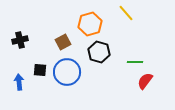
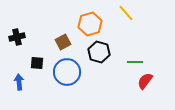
black cross: moved 3 px left, 3 px up
black square: moved 3 px left, 7 px up
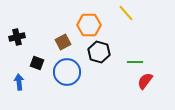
orange hexagon: moved 1 px left, 1 px down; rotated 15 degrees clockwise
black square: rotated 16 degrees clockwise
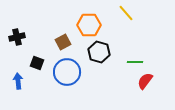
blue arrow: moved 1 px left, 1 px up
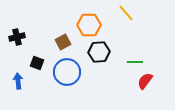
black hexagon: rotated 20 degrees counterclockwise
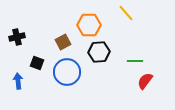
green line: moved 1 px up
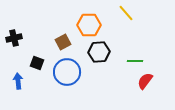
black cross: moved 3 px left, 1 px down
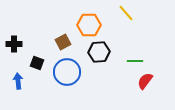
black cross: moved 6 px down; rotated 14 degrees clockwise
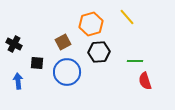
yellow line: moved 1 px right, 4 px down
orange hexagon: moved 2 px right, 1 px up; rotated 15 degrees counterclockwise
black cross: rotated 28 degrees clockwise
black square: rotated 16 degrees counterclockwise
red semicircle: rotated 54 degrees counterclockwise
